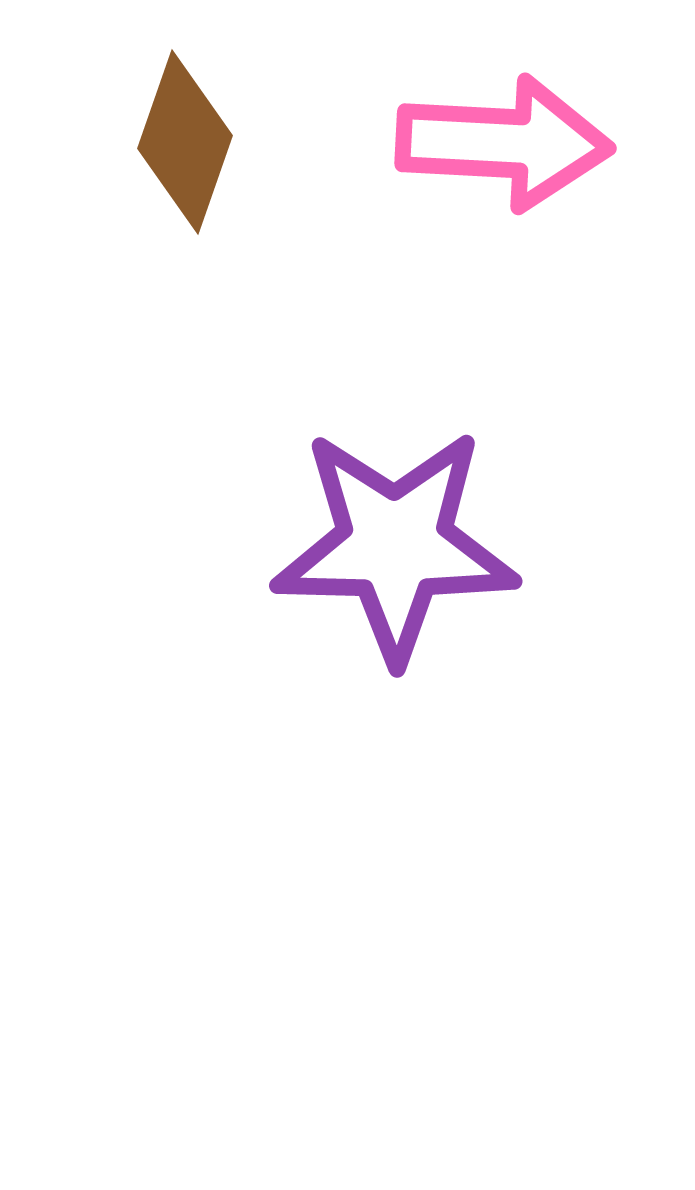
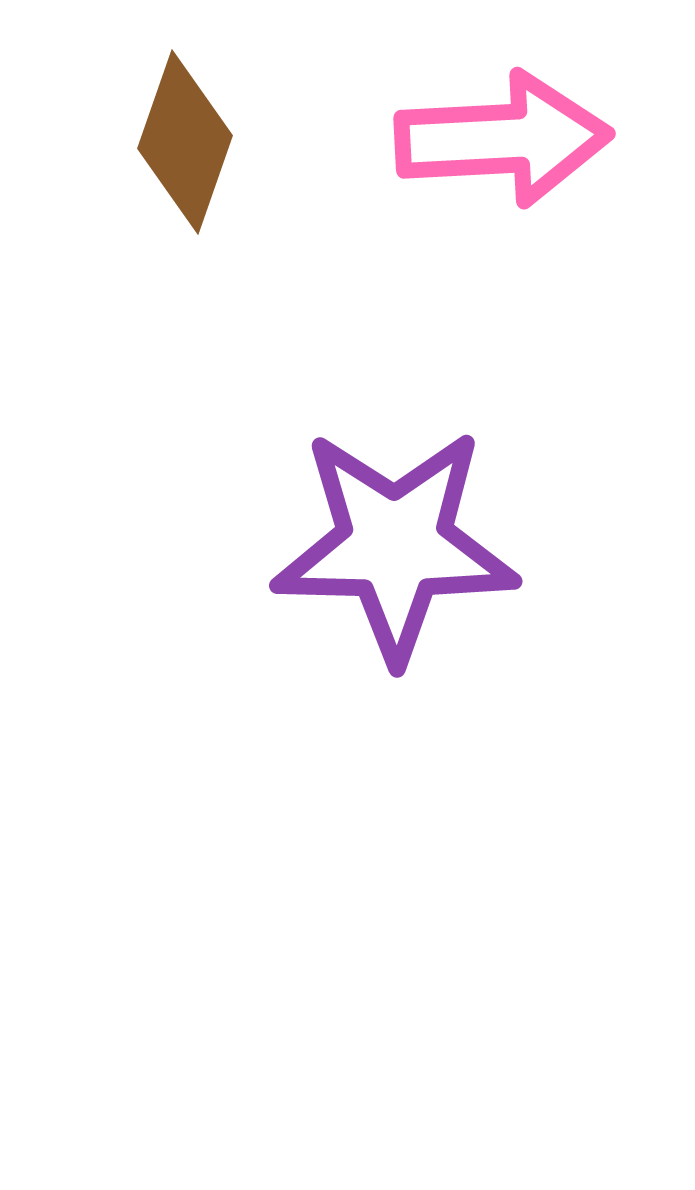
pink arrow: moved 1 px left, 4 px up; rotated 6 degrees counterclockwise
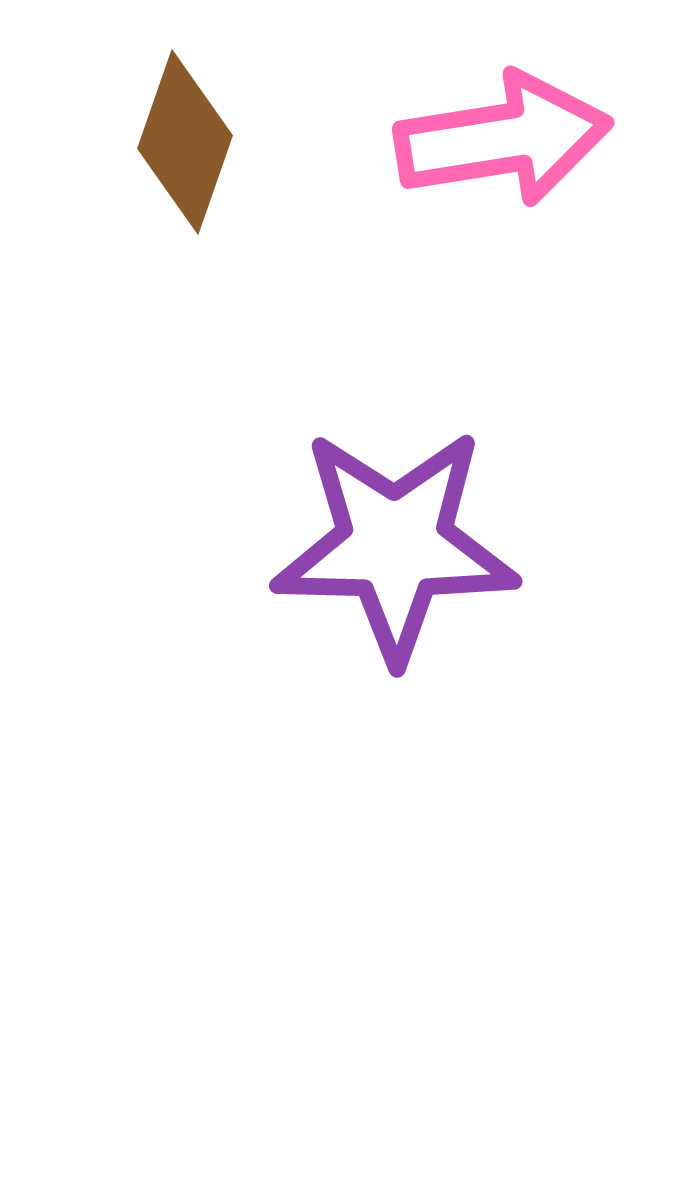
pink arrow: rotated 6 degrees counterclockwise
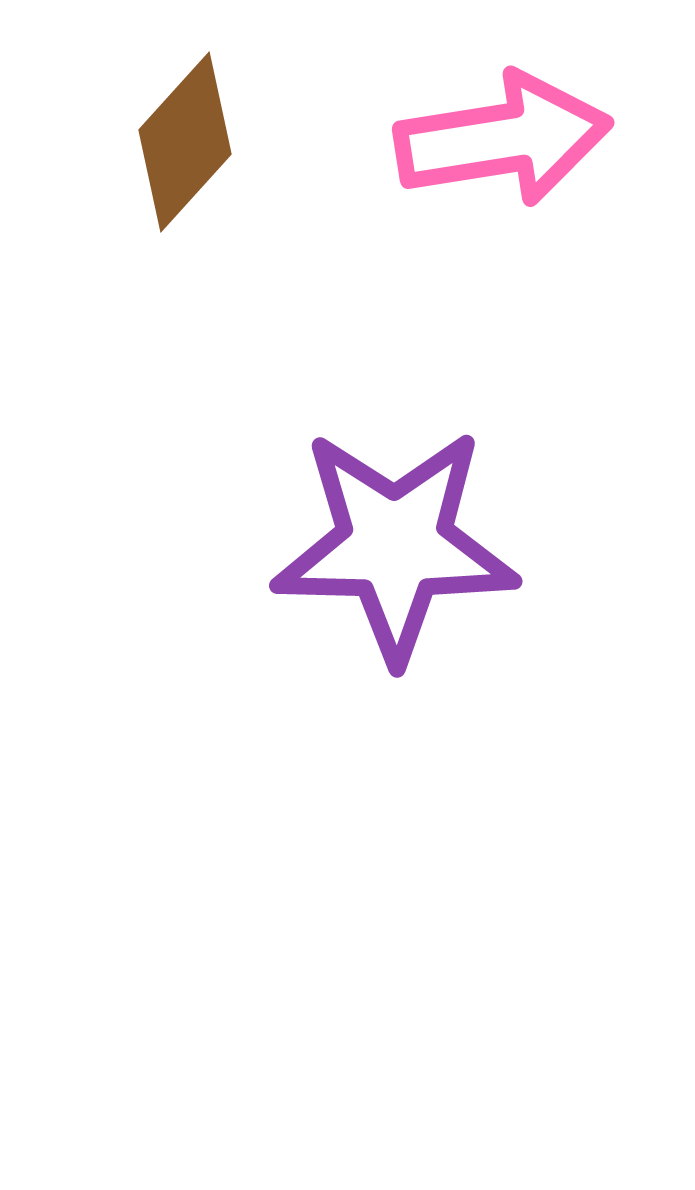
brown diamond: rotated 23 degrees clockwise
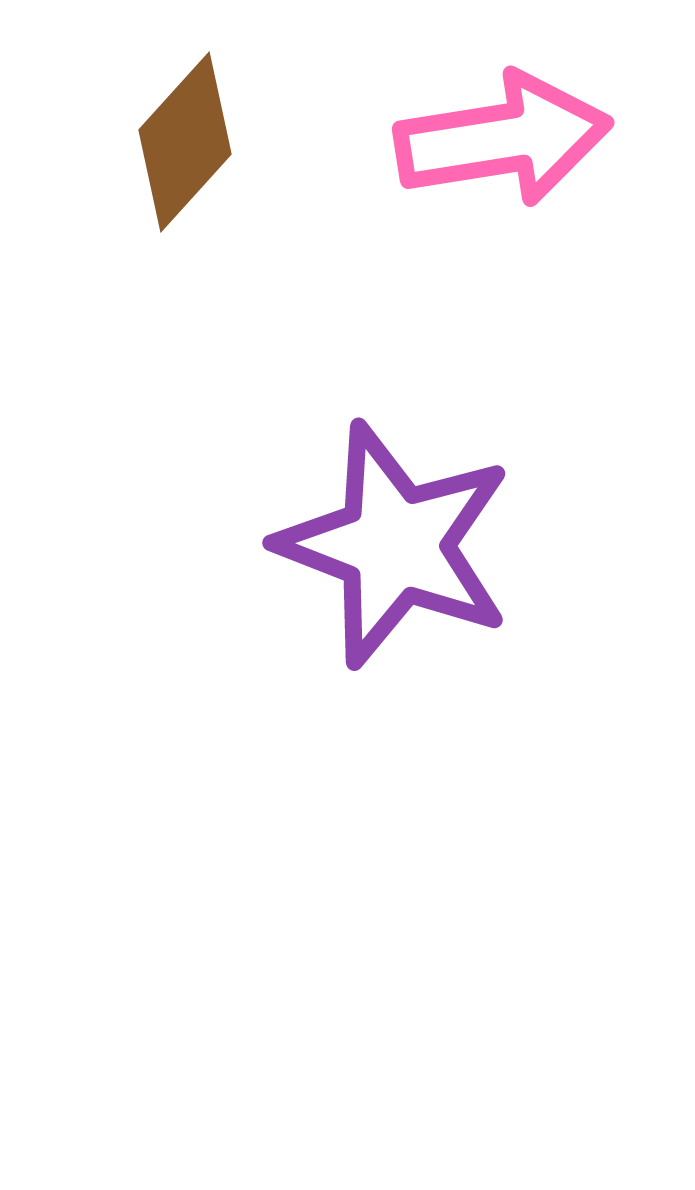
purple star: rotated 20 degrees clockwise
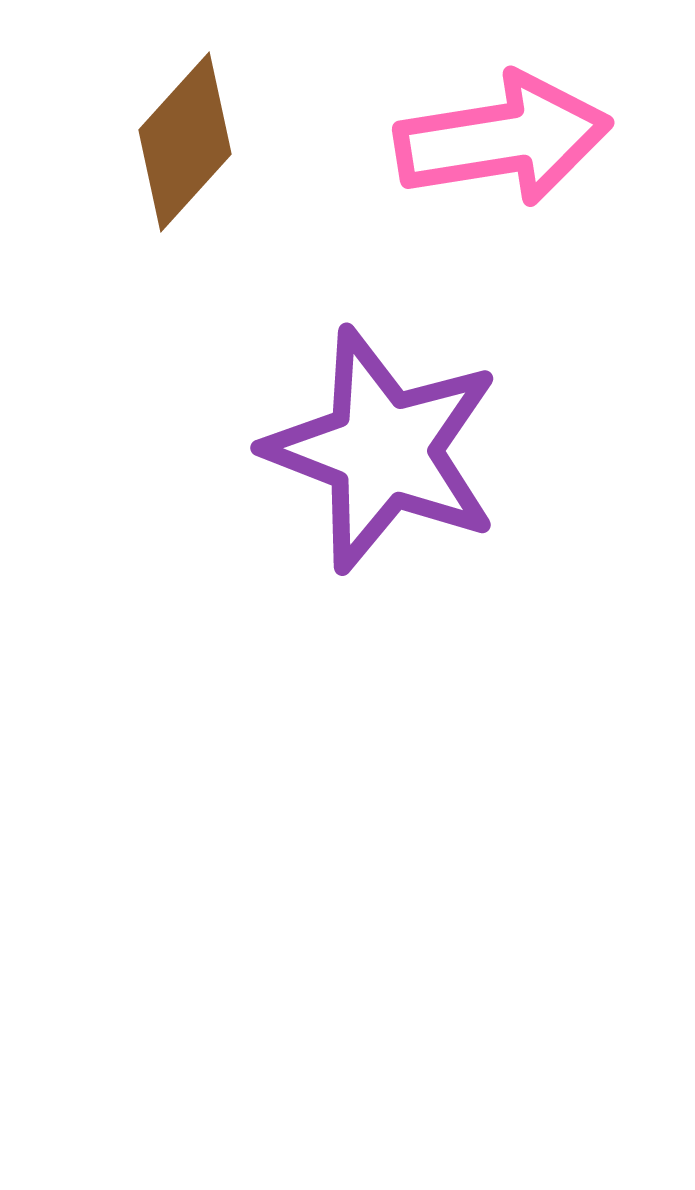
purple star: moved 12 px left, 95 px up
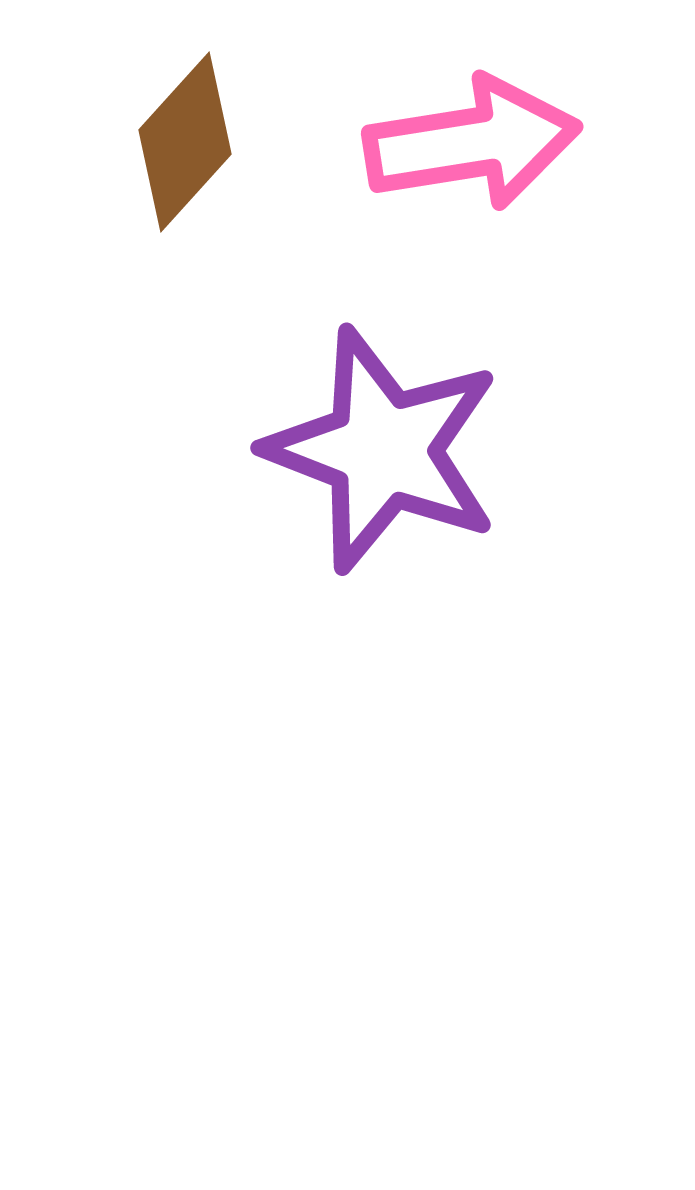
pink arrow: moved 31 px left, 4 px down
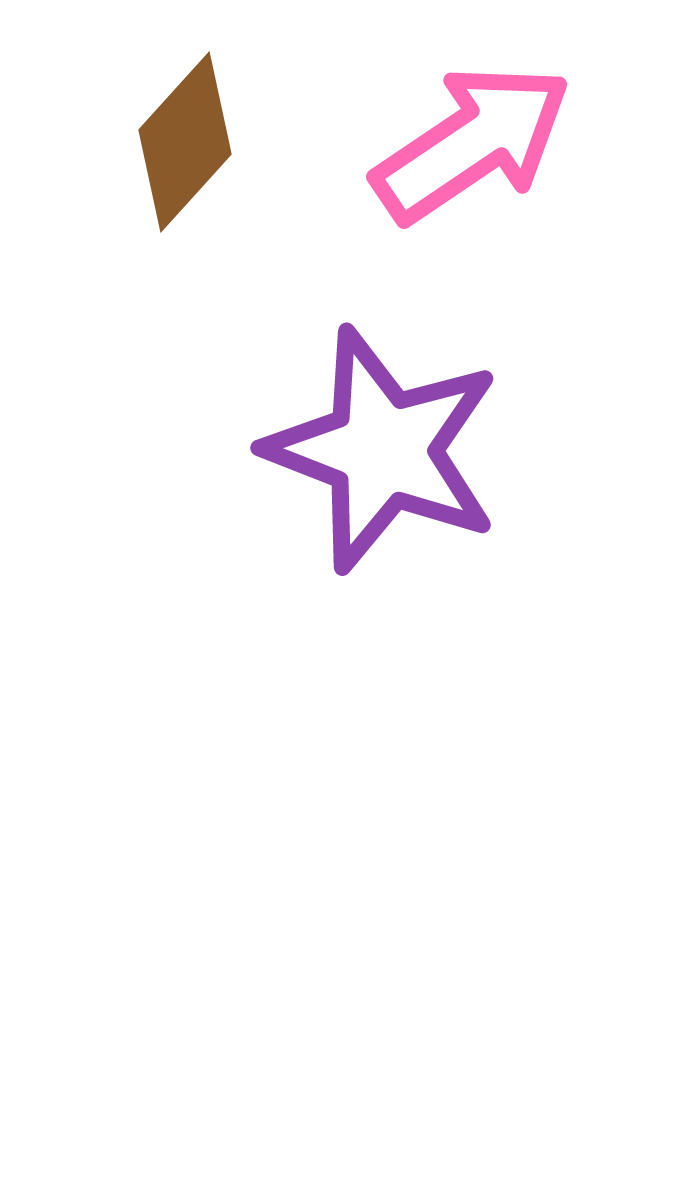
pink arrow: rotated 25 degrees counterclockwise
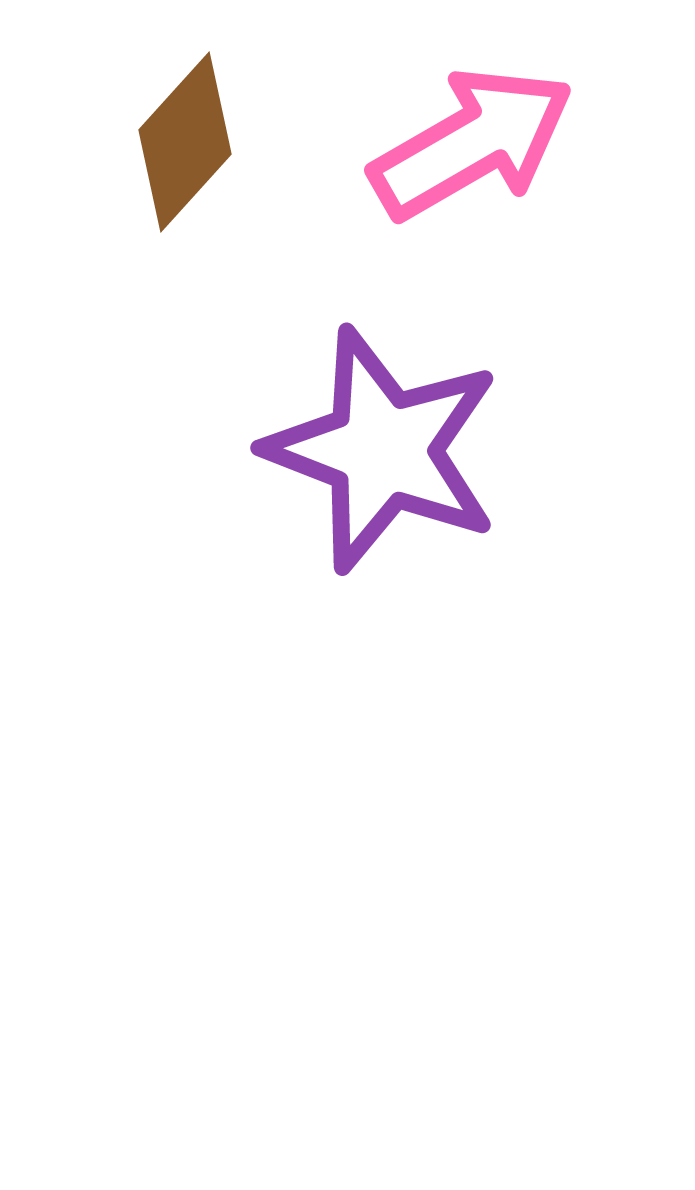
pink arrow: rotated 4 degrees clockwise
